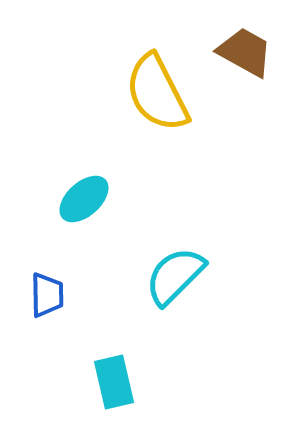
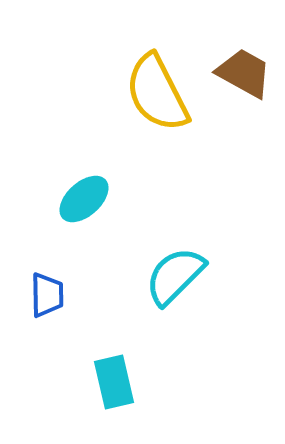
brown trapezoid: moved 1 px left, 21 px down
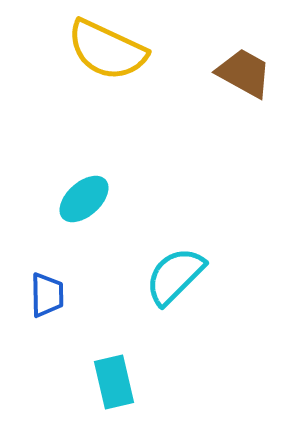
yellow semicircle: moved 50 px left, 43 px up; rotated 38 degrees counterclockwise
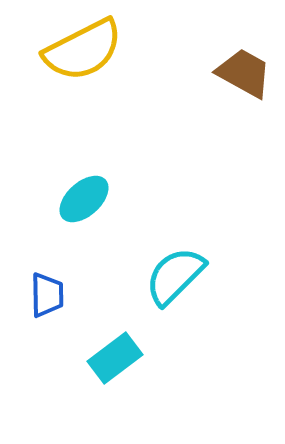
yellow semicircle: moved 24 px left; rotated 52 degrees counterclockwise
cyan rectangle: moved 1 px right, 24 px up; rotated 66 degrees clockwise
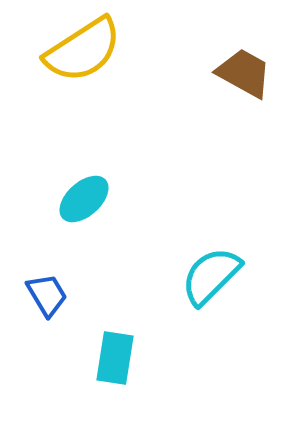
yellow semicircle: rotated 6 degrees counterclockwise
cyan semicircle: moved 36 px right
blue trapezoid: rotated 30 degrees counterclockwise
cyan rectangle: rotated 44 degrees counterclockwise
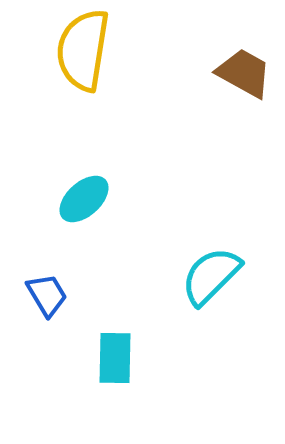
yellow semicircle: rotated 132 degrees clockwise
cyan rectangle: rotated 8 degrees counterclockwise
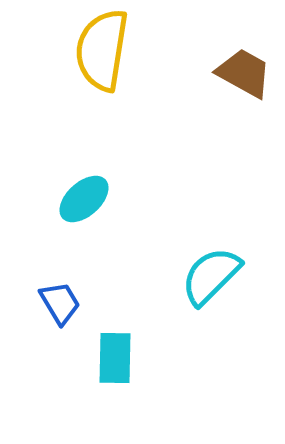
yellow semicircle: moved 19 px right
blue trapezoid: moved 13 px right, 8 px down
